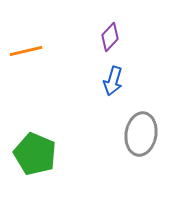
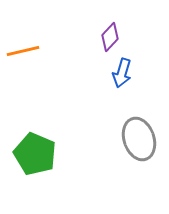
orange line: moved 3 px left
blue arrow: moved 9 px right, 8 px up
gray ellipse: moved 2 px left, 5 px down; rotated 27 degrees counterclockwise
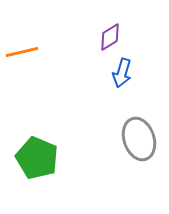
purple diamond: rotated 16 degrees clockwise
orange line: moved 1 px left, 1 px down
green pentagon: moved 2 px right, 4 px down
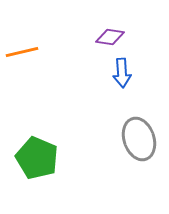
purple diamond: rotated 40 degrees clockwise
blue arrow: rotated 20 degrees counterclockwise
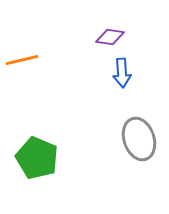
orange line: moved 8 px down
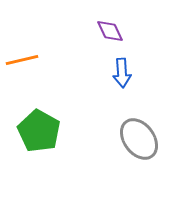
purple diamond: moved 6 px up; rotated 56 degrees clockwise
gray ellipse: rotated 18 degrees counterclockwise
green pentagon: moved 2 px right, 27 px up; rotated 6 degrees clockwise
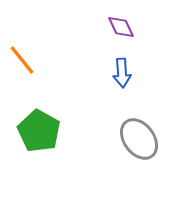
purple diamond: moved 11 px right, 4 px up
orange line: rotated 64 degrees clockwise
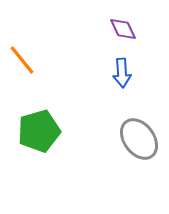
purple diamond: moved 2 px right, 2 px down
green pentagon: rotated 27 degrees clockwise
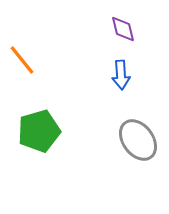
purple diamond: rotated 12 degrees clockwise
blue arrow: moved 1 px left, 2 px down
gray ellipse: moved 1 px left, 1 px down
